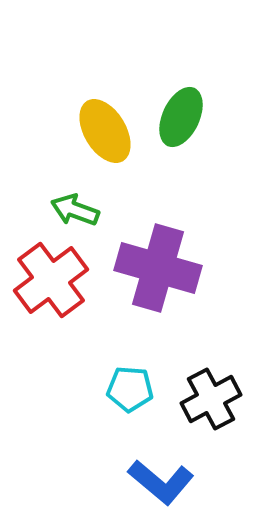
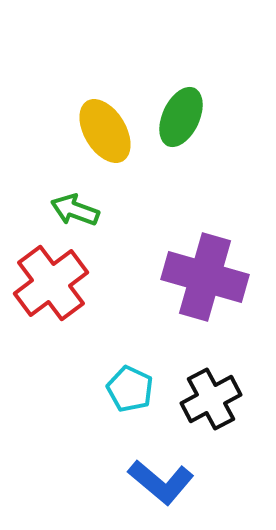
purple cross: moved 47 px right, 9 px down
red cross: moved 3 px down
cyan pentagon: rotated 21 degrees clockwise
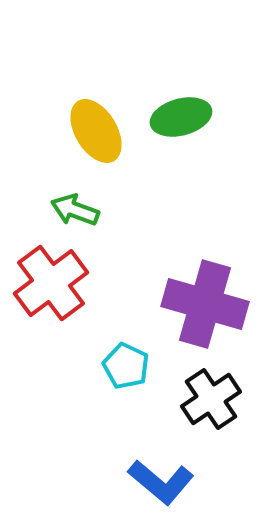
green ellipse: rotated 50 degrees clockwise
yellow ellipse: moved 9 px left
purple cross: moved 27 px down
cyan pentagon: moved 4 px left, 23 px up
black cross: rotated 6 degrees counterclockwise
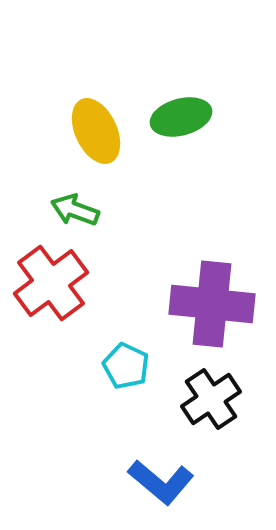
yellow ellipse: rotated 6 degrees clockwise
purple cross: moved 7 px right; rotated 10 degrees counterclockwise
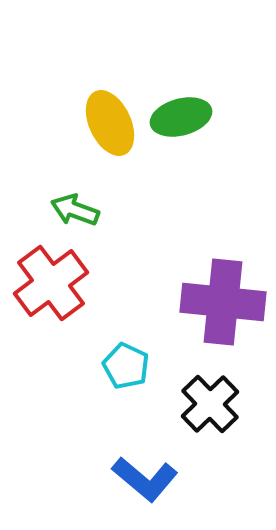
yellow ellipse: moved 14 px right, 8 px up
purple cross: moved 11 px right, 2 px up
black cross: moved 1 px left, 5 px down; rotated 10 degrees counterclockwise
blue L-shape: moved 16 px left, 3 px up
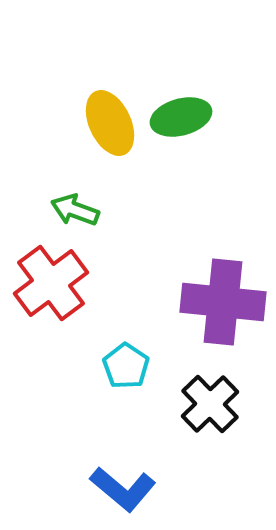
cyan pentagon: rotated 9 degrees clockwise
blue L-shape: moved 22 px left, 10 px down
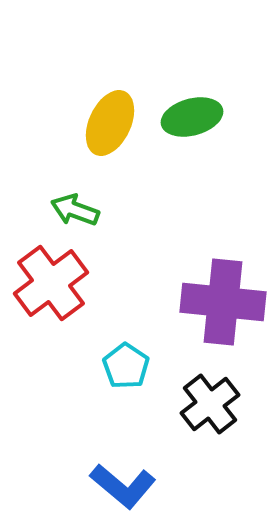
green ellipse: moved 11 px right
yellow ellipse: rotated 50 degrees clockwise
black cross: rotated 6 degrees clockwise
blue L-shape: moved 3 px up
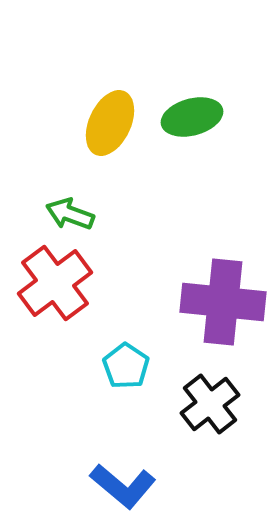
green arrow: moved 5 px left, 4 px down
red cross: moved 4 px right
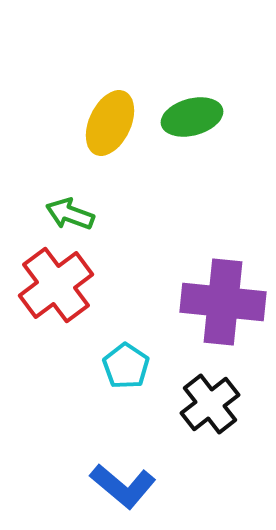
red cross: moved 1 px right, 2 px down
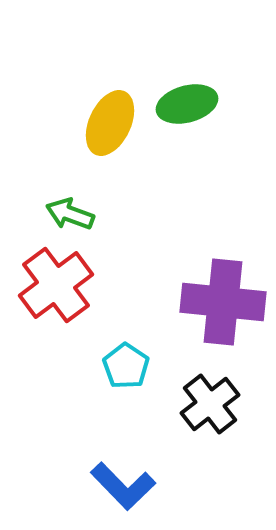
green ellipse: moved 5 px left, 13 px up
blue L-shape: rotated 6 degrees clockwise
